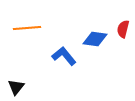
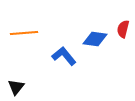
orange line: moved 3 px left, 5 px down
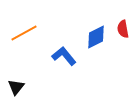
red semicircle: rotated 24 degrees counterclockwise
orange line: rotated 24 degrees counterclockwise
blue diamond: moved 1 px right, 2 px up; rotated 35 degrees counterclockwise
